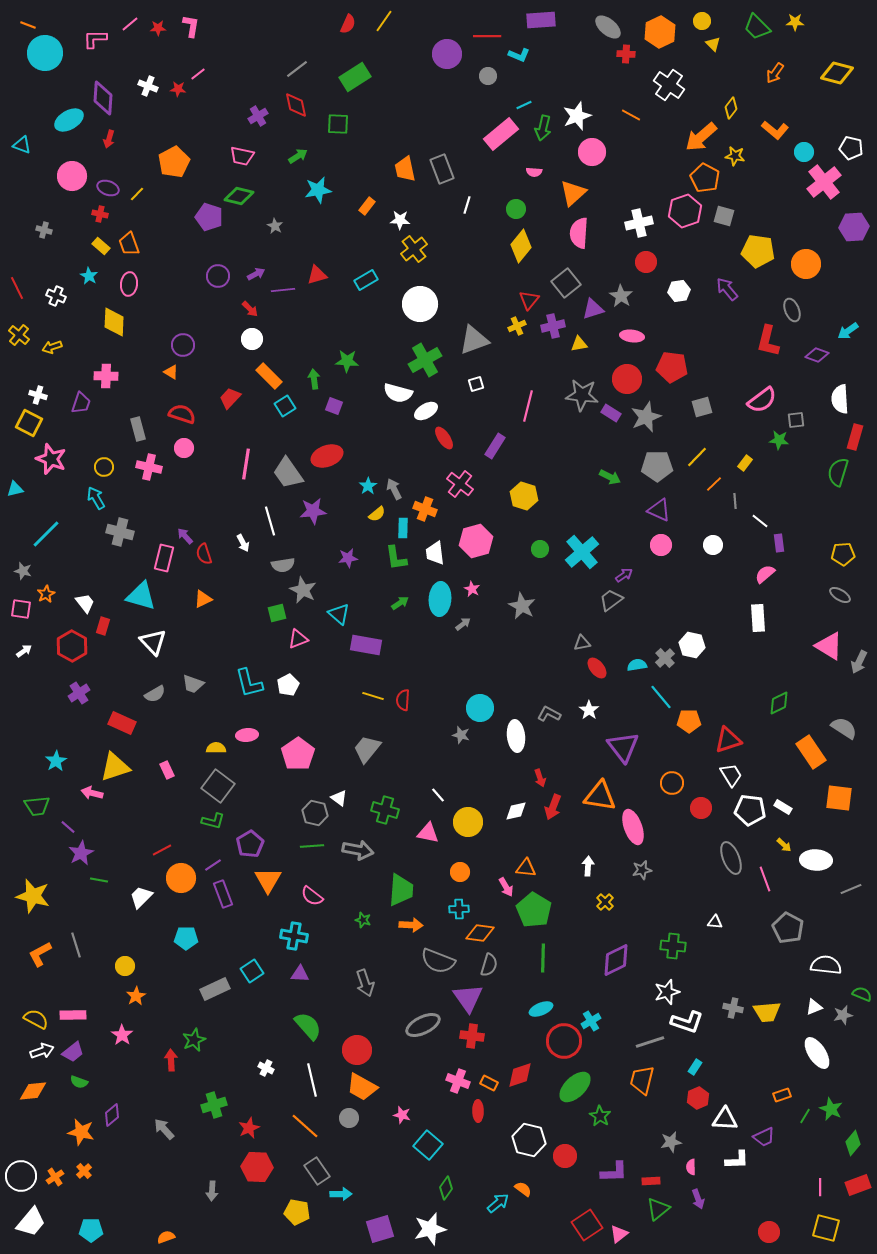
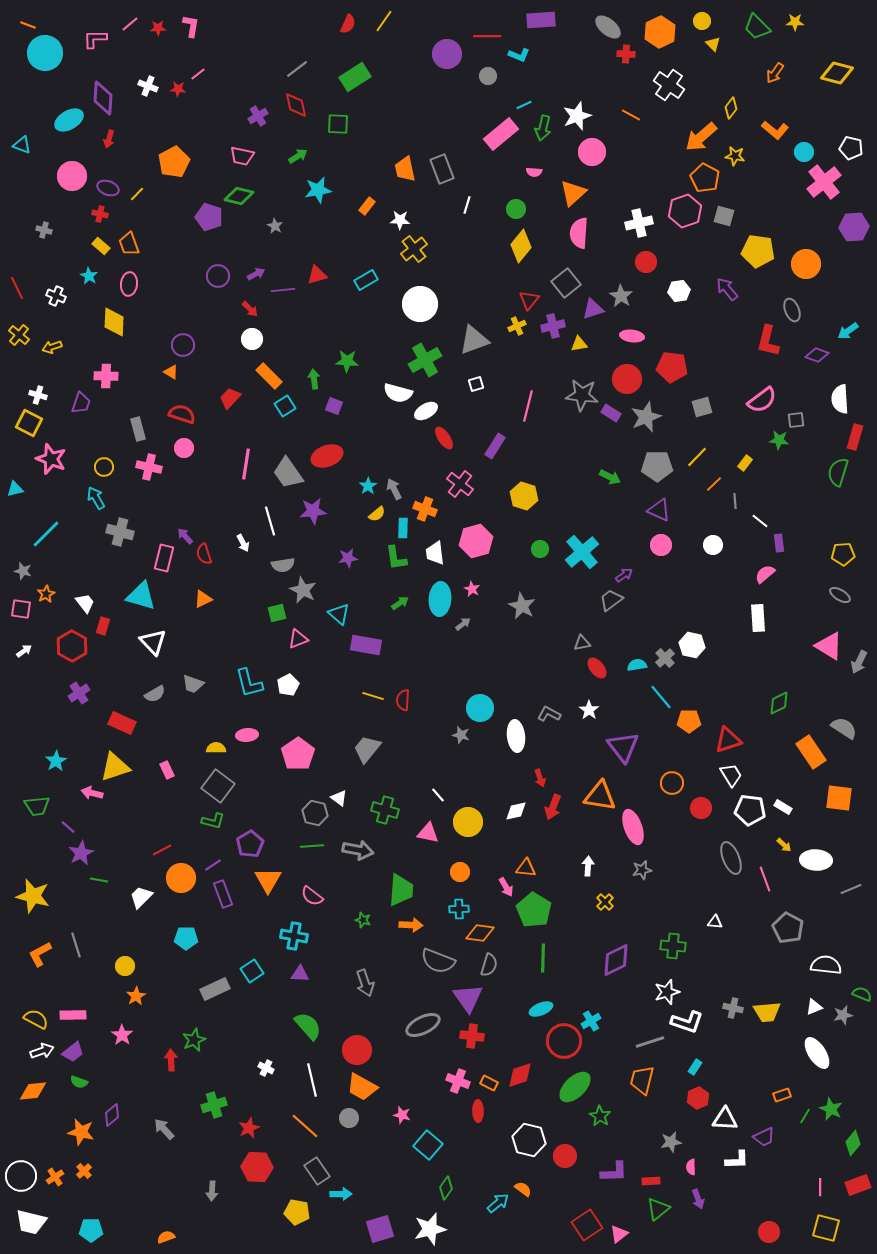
white trapezoid at (31, 1222): rotated 64 degrees clockwise
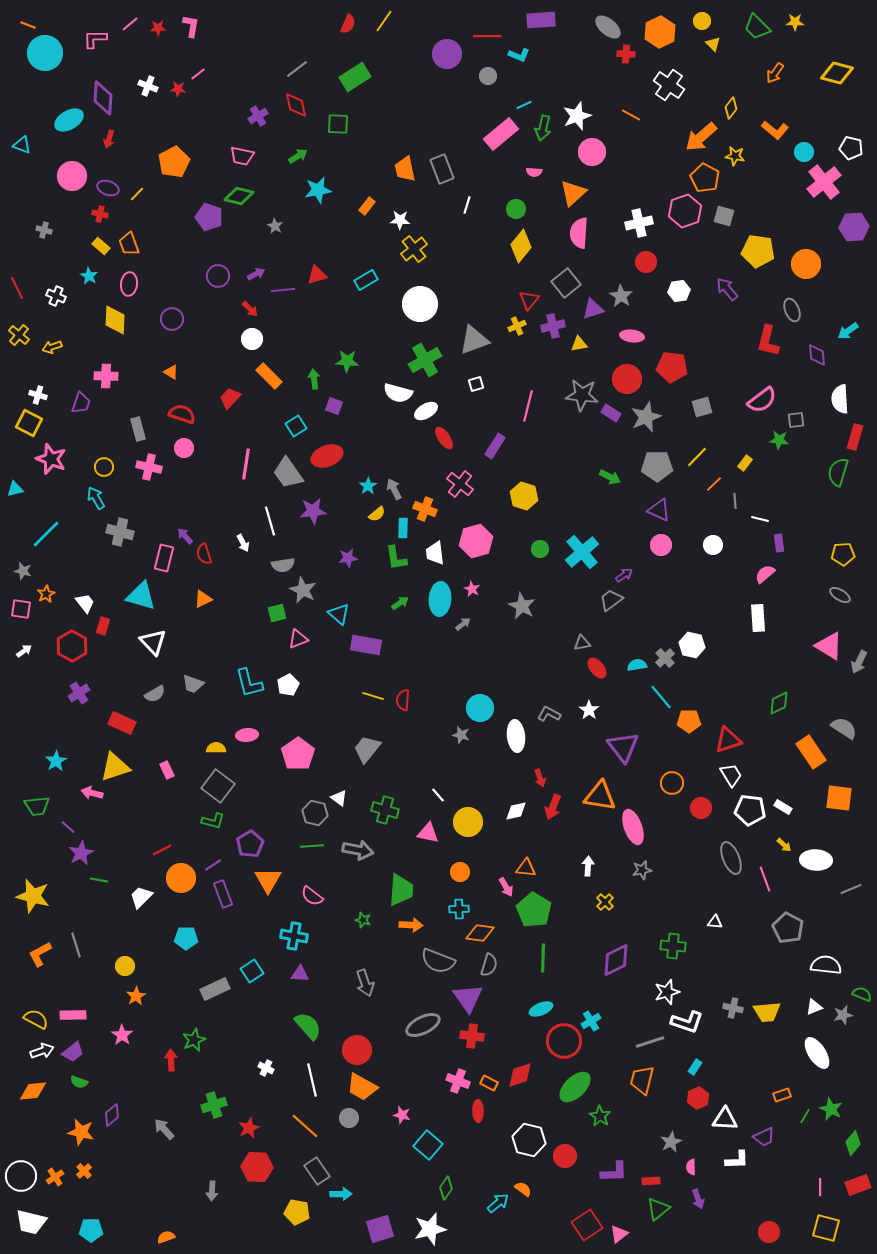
yellow diamond at (114, 322): moved 1 px right, 2 px up
purple circle at (183, 345): moved 11 px left, 26 px up
purple diamond at (817, 355): rotated 65 degrees clockwise
cyan square at (285, 406): moved 11 px right, 20 px down
white line at (760, 521): moved 2 px up; rotated 24 degrees counterclockwise
gray star at (671, 1142): rotated 15 degrees counterclockwise
